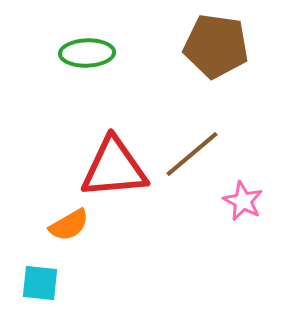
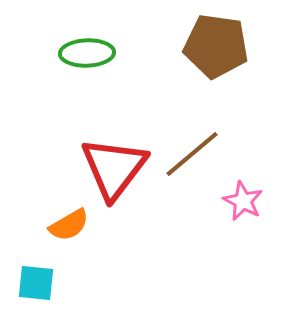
red triangle: rotated 48 degrees counterclockwise
cyan square: moved 4 px left
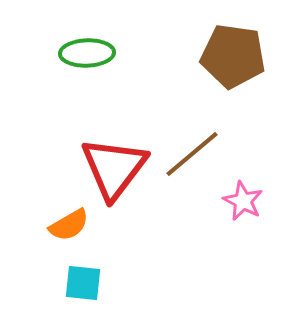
brown pentagon: moved 17 px right, 10 px down
cyan square: moved 47 px right
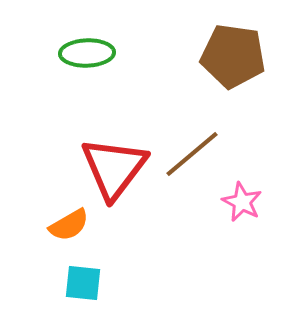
pink star: moved 1 px left, 1 px down
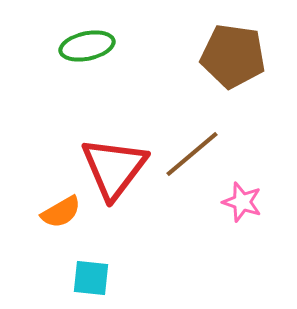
green ellipse: moved 7 px up; rotated 10 degrees counterclockwise
pink star: rotated 9 degrees counterclockwise
orange semicircle: moved 8 px left, 13 px up
cyan square: moved 8 px right, 5 px up
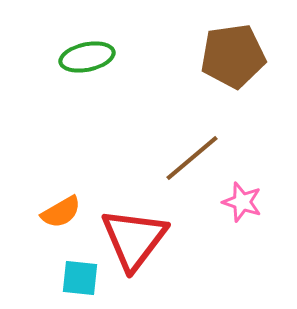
green ellipse: moved 11 px down
brown pentagon: rotated 16 degrees counterclockwise
brown line: moved 4 px down
red triangle: moved 20 px right, 71 px down
cyan square: moved 11 px left
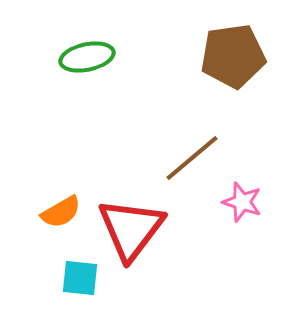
red triangle: moved 3 px left, 10 px up
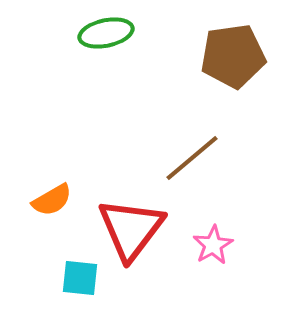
green ellipse: moved 19 px right, 24 px up
pink star: moved 29 px left, 43 px down; rotated 24 degrees clockwise
orange semicircle: moved 9 px left, 12 px up
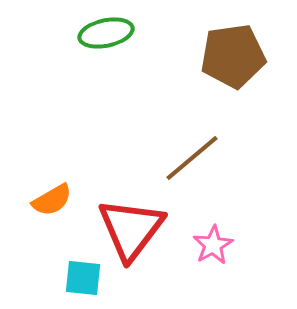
cyan square: moved 3 px right
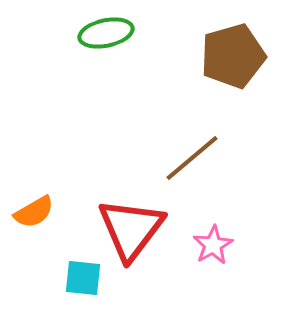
brown pentagon: rotated 8 degrees counterclockwise
orange semicircle: moved 18 px left, 12 px down
